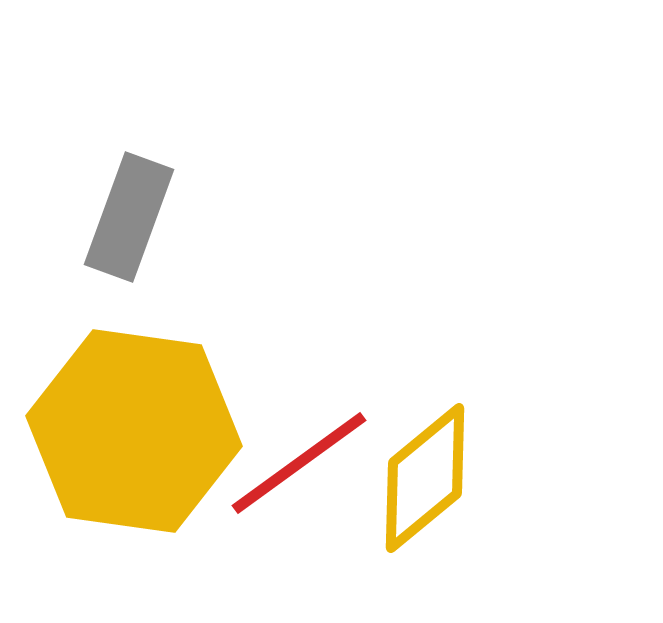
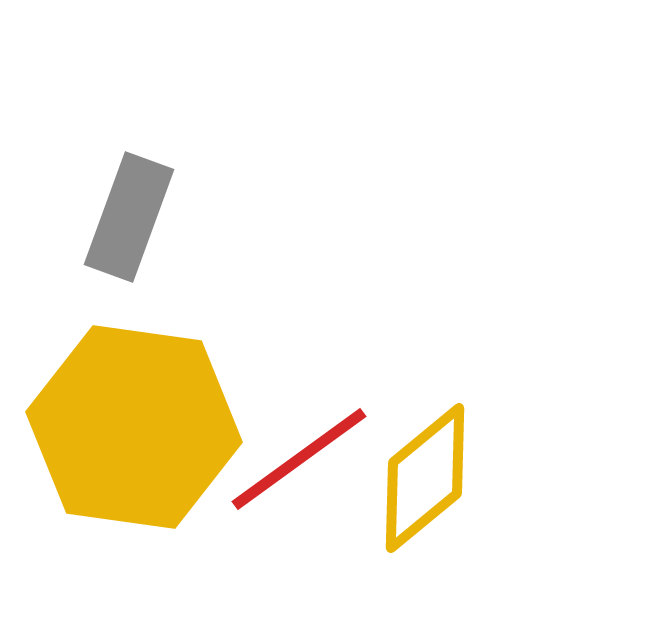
yellow hexagon: moved 4 px up
red line: moved 4 px up
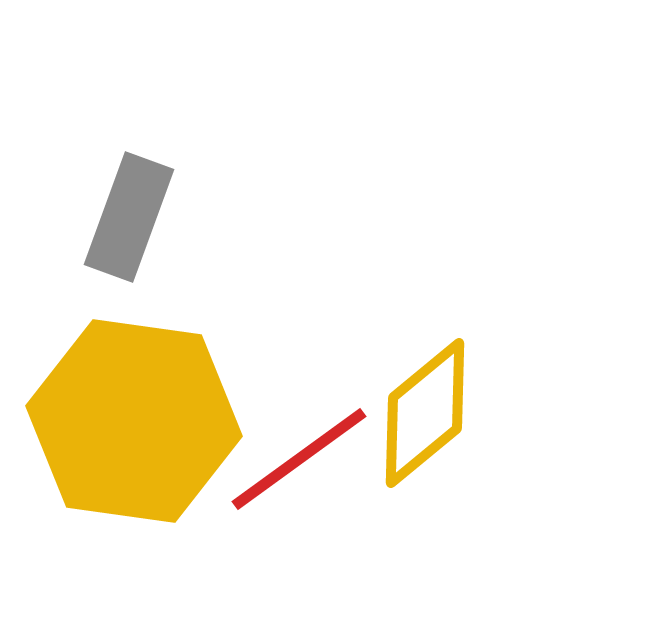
yellow hexagon: moved 6 px up
yellow diamond: moved 65 px up
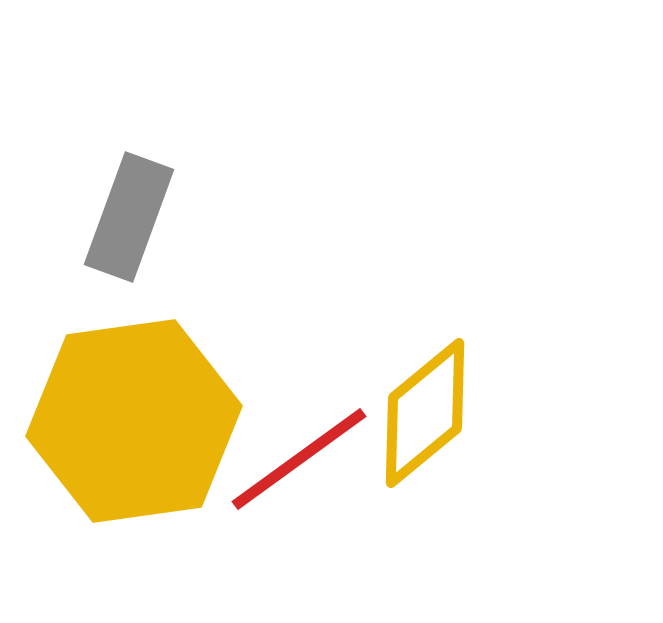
yellow hexagon: rotated 16 degrees counterclockwise
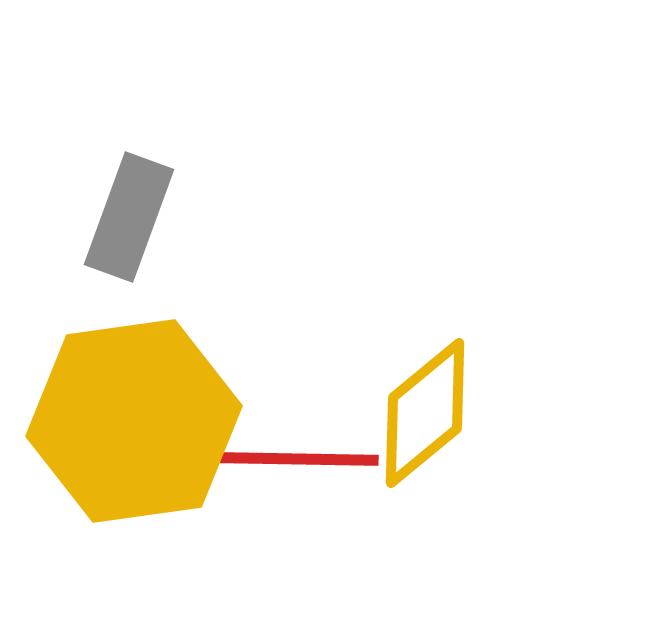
red line: rotated 37 degrees clockwise
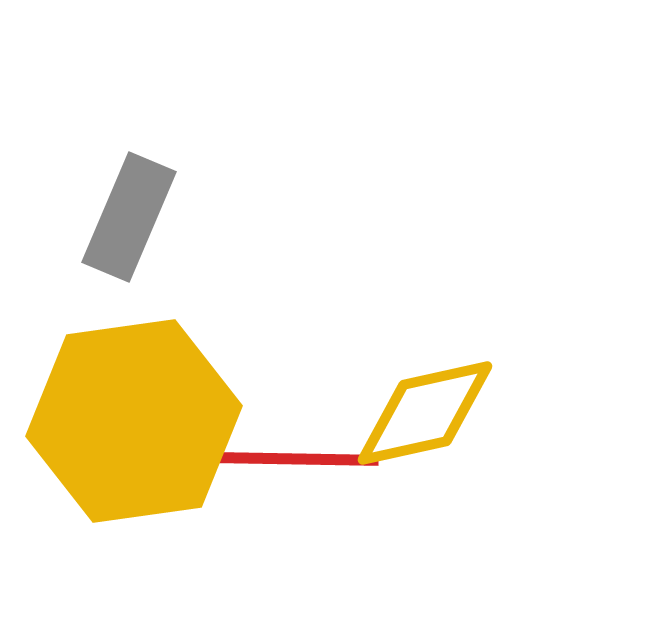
gray rectangle: rotated 3 degrees clockwise
yellow diamond: rotated 27 degrees clockwise
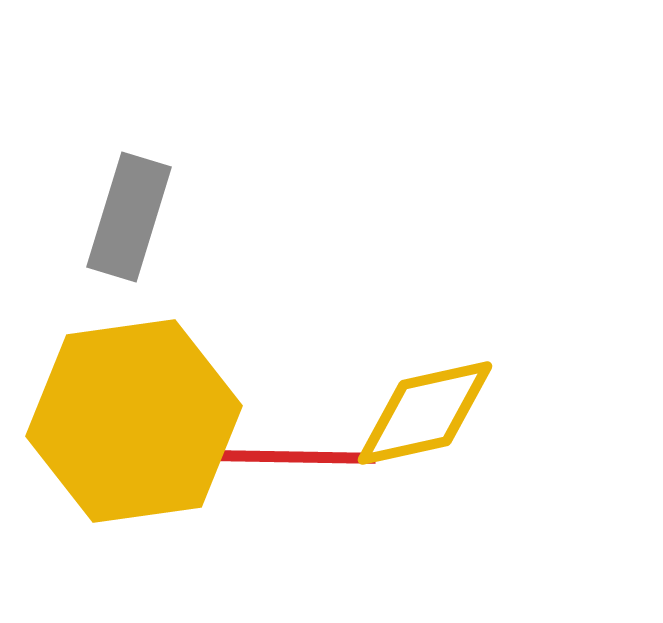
gray rectangle: rotated 6 degrees counterclockwise
red line: moved 3 px left, 2 px up
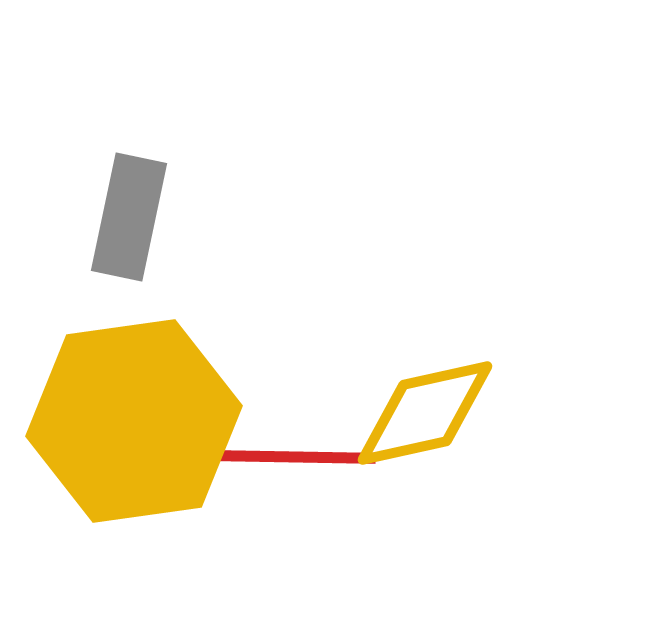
gray rectangle: rotated 5 degrees counterclockwise
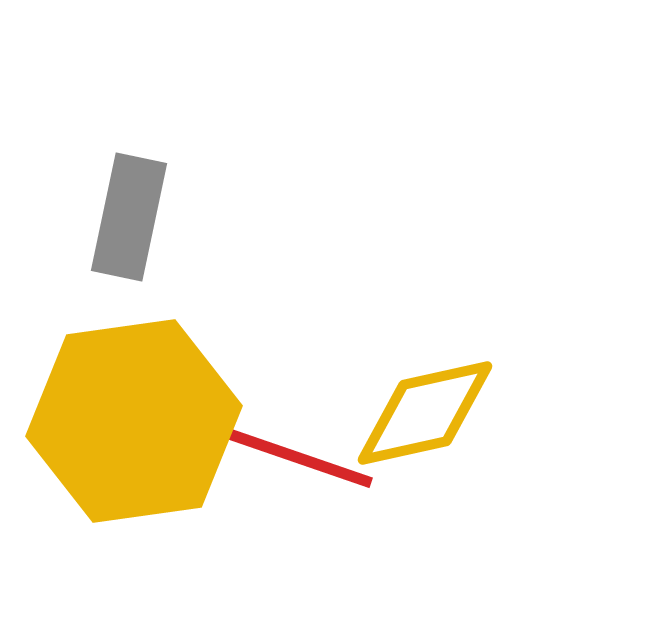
red line: rotated 18 degrees clockwise
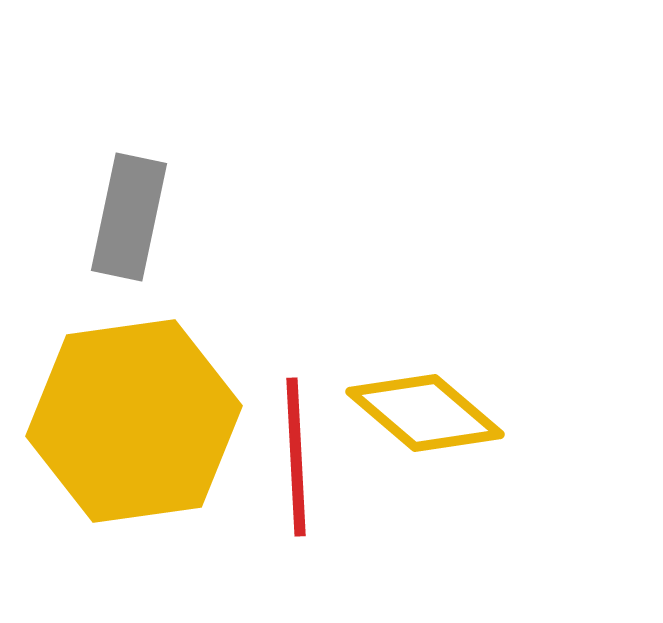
yellow diamond: rotated 53 degrees clockwise
red line: rotated 68 degrees clockwise
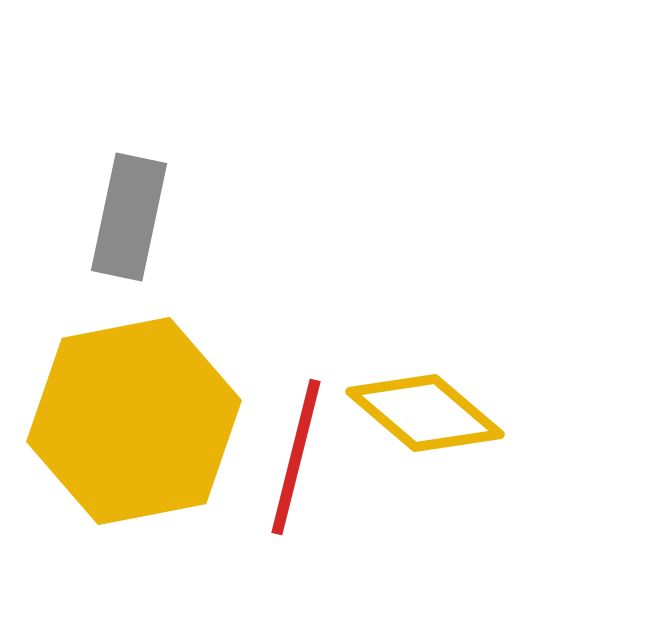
yellow hexagon: rotated 3 degrees counterclockwise
red line: rotated 17 degrees clockwise
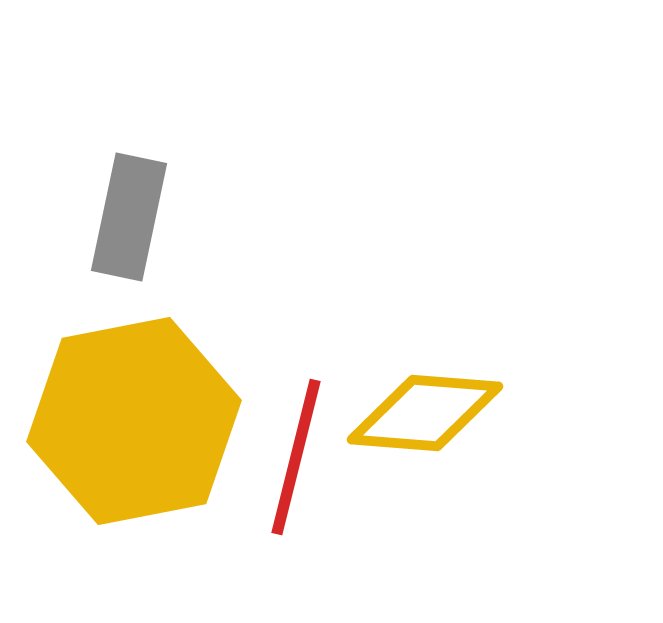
yellow diamond: rotated 36 degrees counterclockwise
